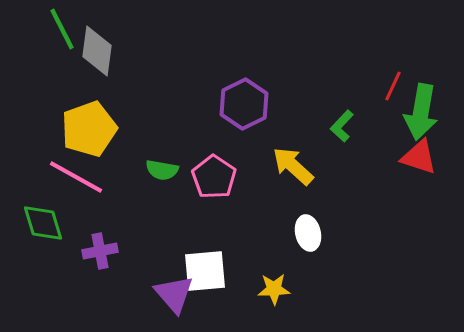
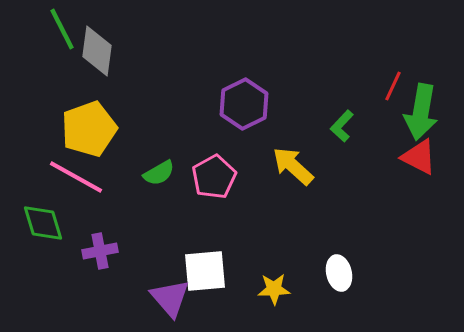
red triangle: rotated 9 degrees clockwise
green semicircle: moved 3 px left, 3 px down; rotated 40 degrees counterclockwise
pink pentagon: rotated 9 degrees clockwise
white ellipse: moved 31 px right, 40 px down
purple triangle: moved 4 px left, 4 px down
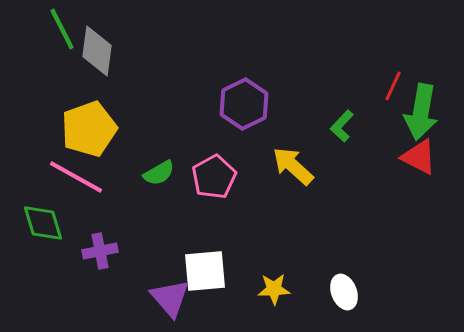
white ellipse: moved 5 px right, 19 px down; rotated 8 degrees counterclockwise
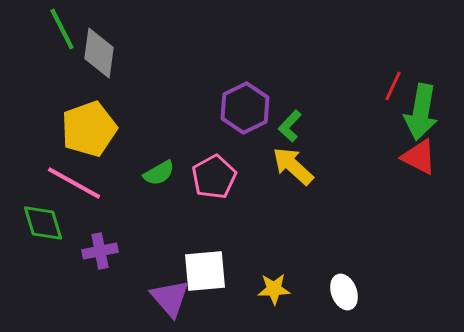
gray diamond: moved 2 px right, 2 px down
purple hexagon: moved 1 px right, 4 px down
green L-shape: moved 52 px left
pink line: moved 2 px left, 6 px down
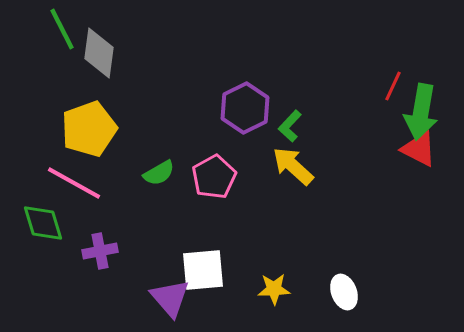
red triangle: moved 8 px up
white square: moved 2 px left, 1 px up
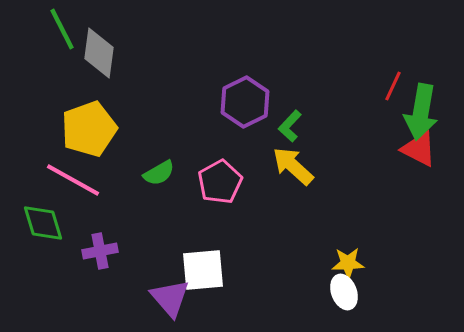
purple hexagon: moved 6 px up
pink pentagon: moved 6 px right, 5 px down
pink line: moved 1 px left, 3 px up
yellow star: moved 74 px right, 26 px up
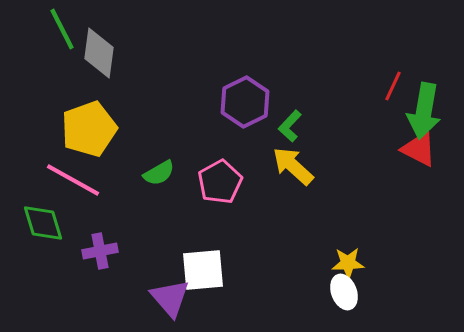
green arrow: moved 3 px right, 1 px up
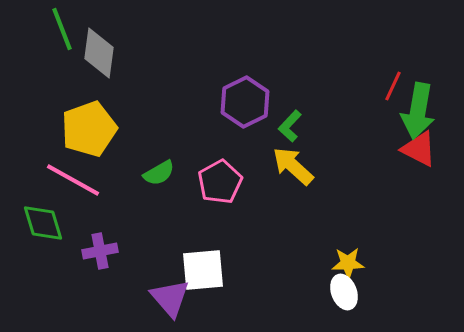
green line: rotated 6 degrees clockwise
green arrow: moved 6 px left
